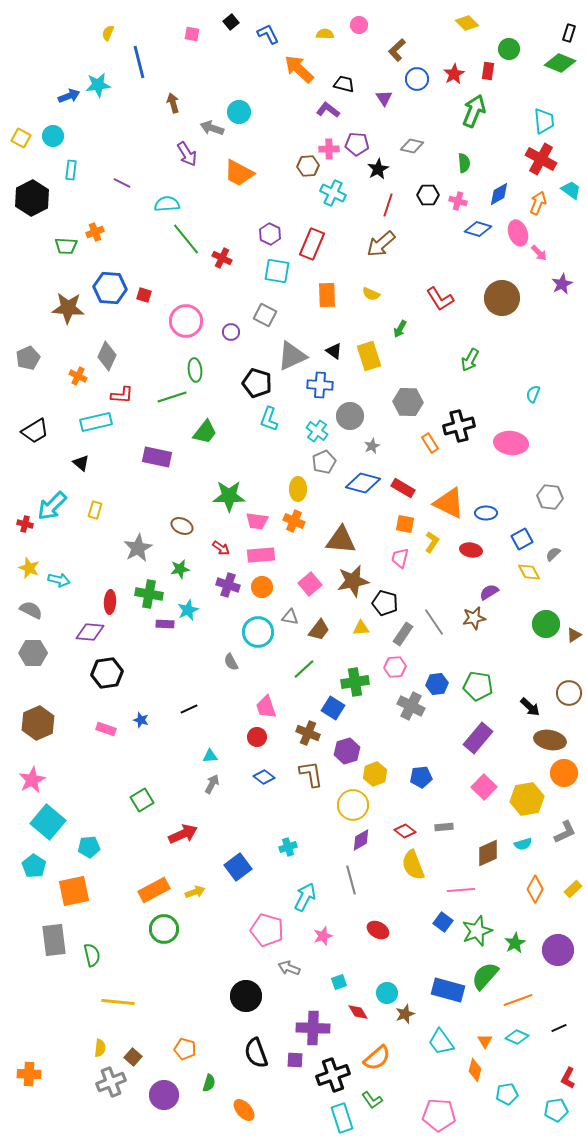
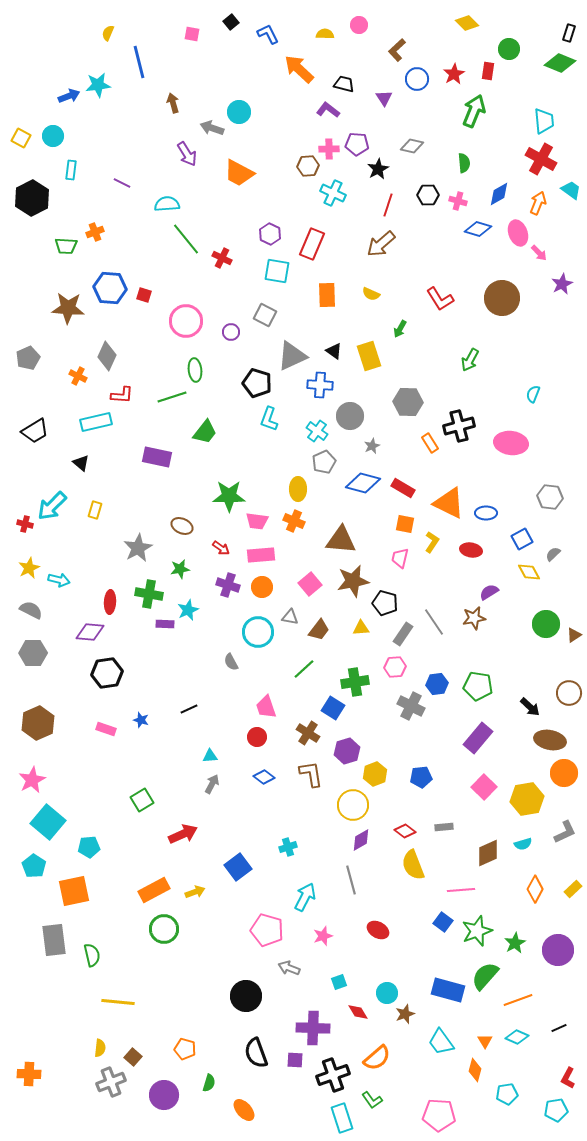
yellow star at (29, 568): rotated 25 degrees clockwise
brown cross at (308, 733): rotated 10 degrees clockwise
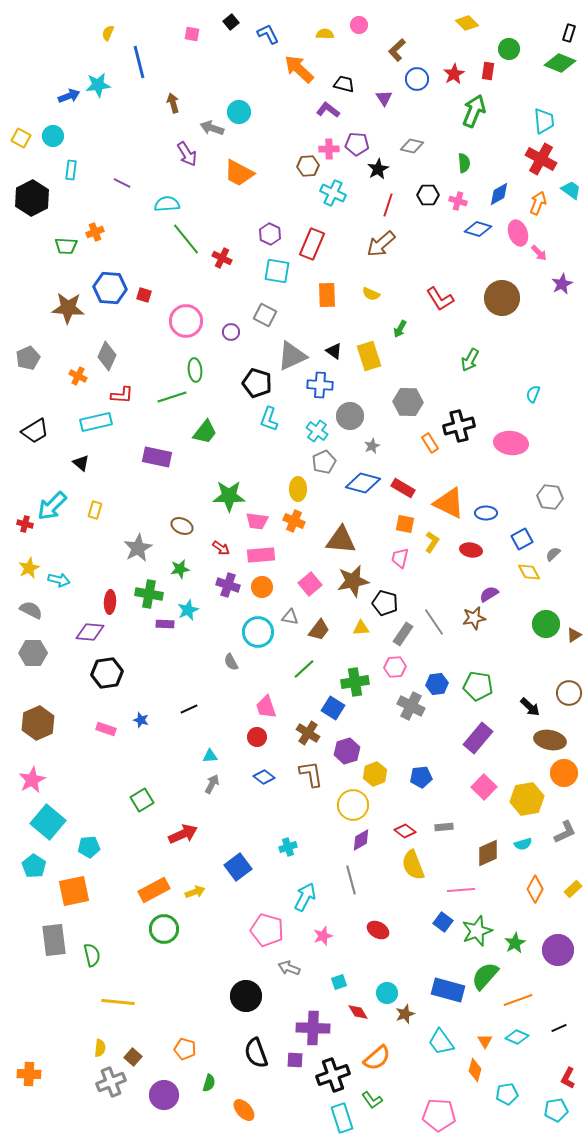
purple semicircle at (489, 592): moved 2 px down
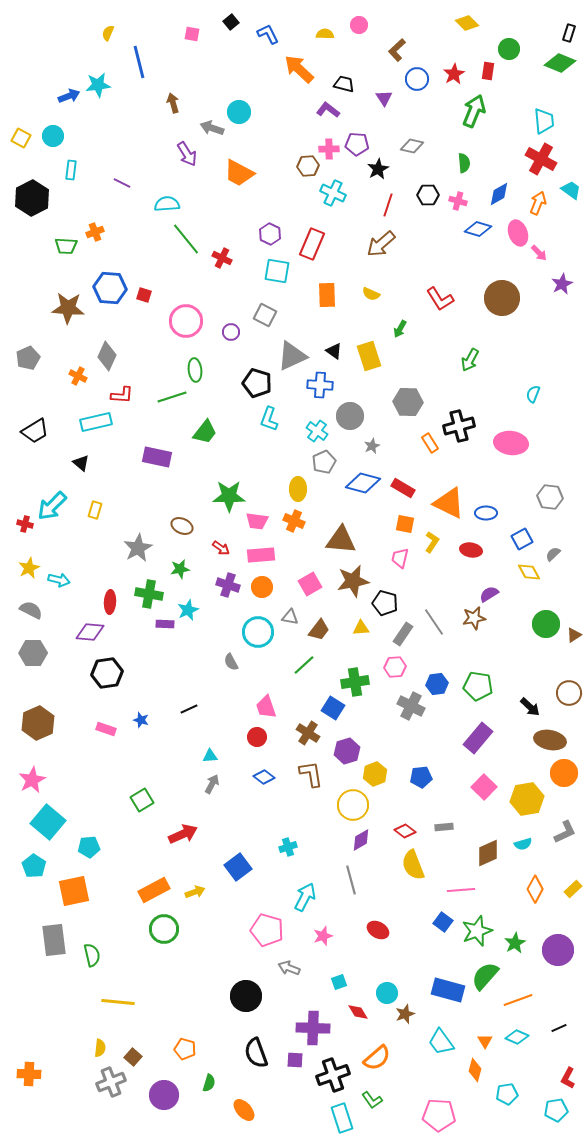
pink square at (310, 584): rotated 10 degrees clockwise
green line at (304, 669): moved 4 px up
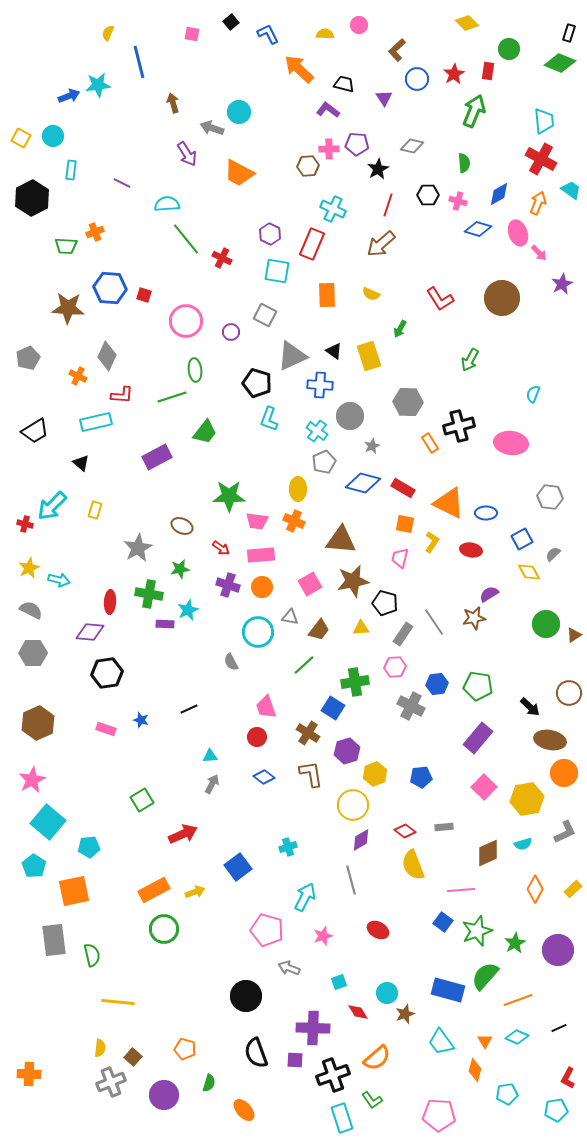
cyan cross at (333, 193): moved 16 px down
purple rectangle at (157, 457): rotated 40 degrees counterclockwise
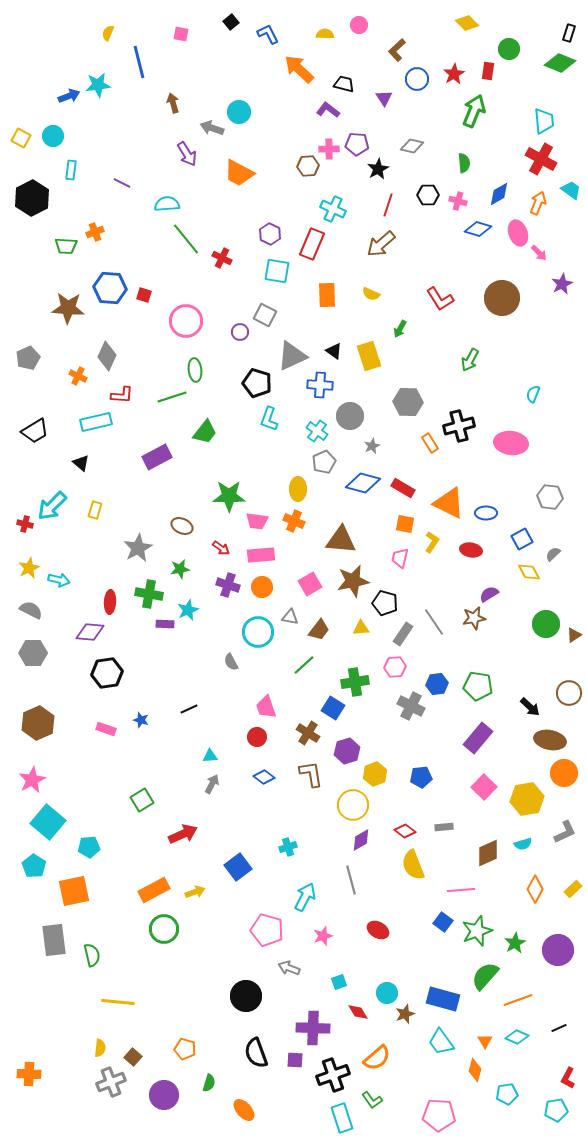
pink square at (192, 34): moved 11 px left
purple circle at (231, 332): moved 9 px right
blue rectangle at (448, 990): moved 5 px left, 9 px down
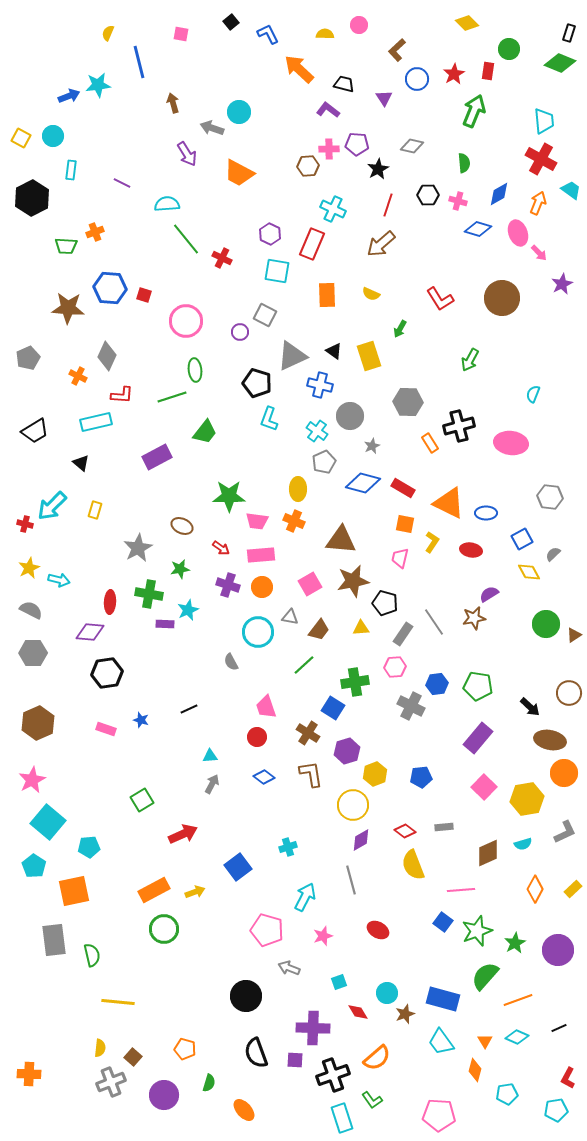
blue cross at (320, 385): rotated 10 degrees clockwise
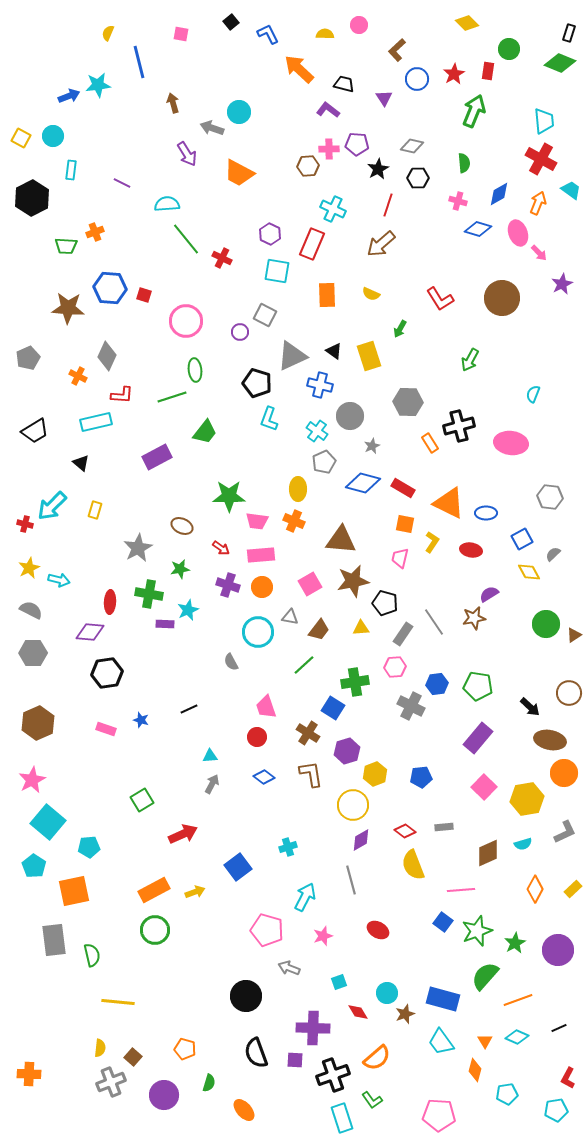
black hexagon at (428, 195): moved 10 px left, 17 px up
green circle at (164, 929): moved 9 px left, 1 px down
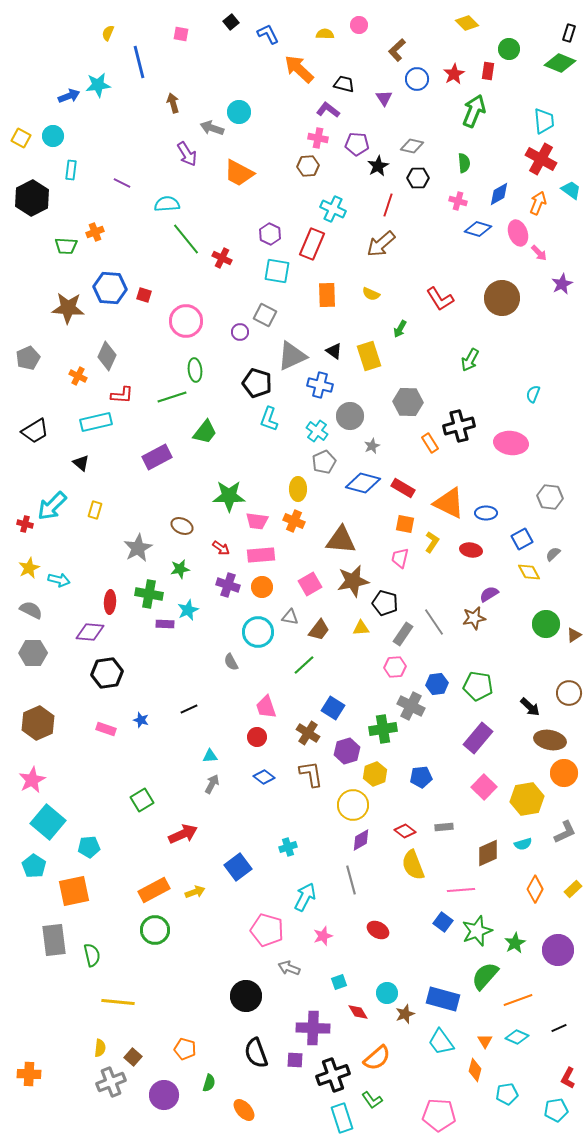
pink cross at (329, 149): moved 11 px left, 11 px up; rotated 12 degrees clockwise
black star at (378, 169): moved 3 px up
green cross at (355, 682): moved 28 px right, 47 px down
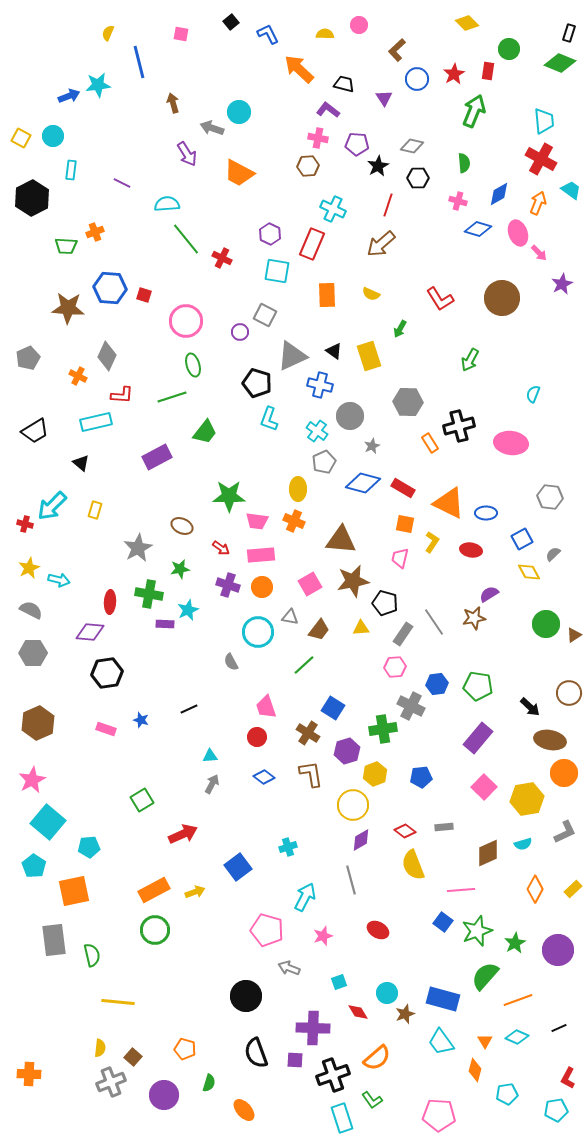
green ellipse at (195, 370): moved 2 px left, 5 px up; rotated 10 degrees counterclockwise
